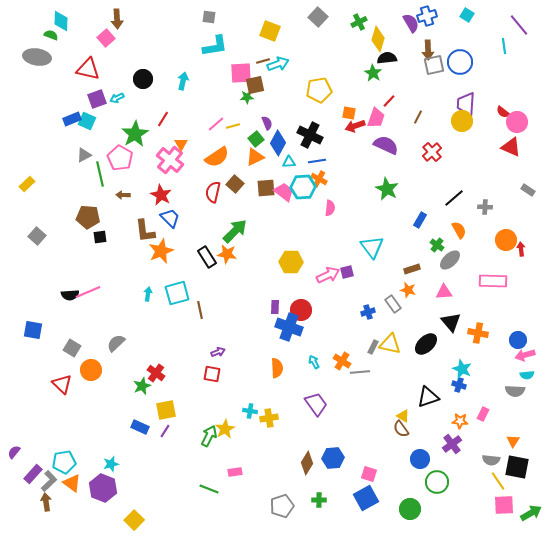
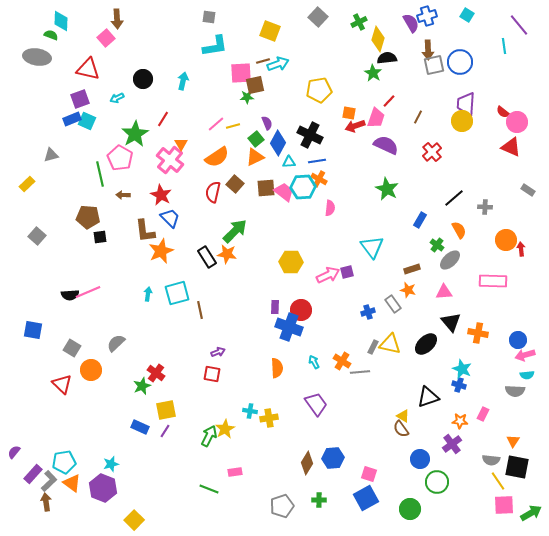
purple square at (97, 99): moved 17 px left
gray triangle at (84, 155): moved 33 px left; rotated 14 degrees clockwise
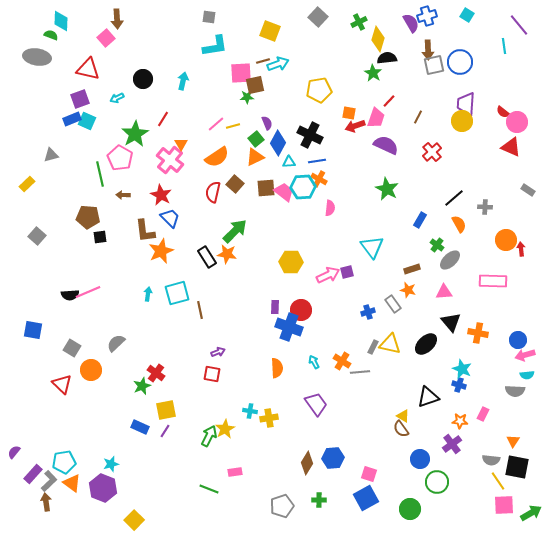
orange semicircle at (459, 230): moved 6 px up
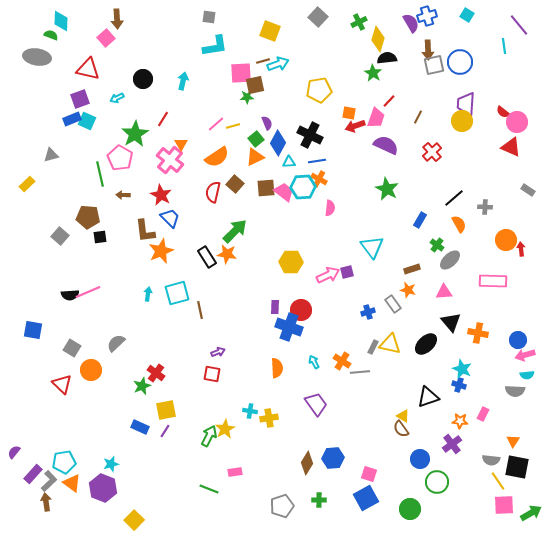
gray square at (37, 236): moved 23 px right
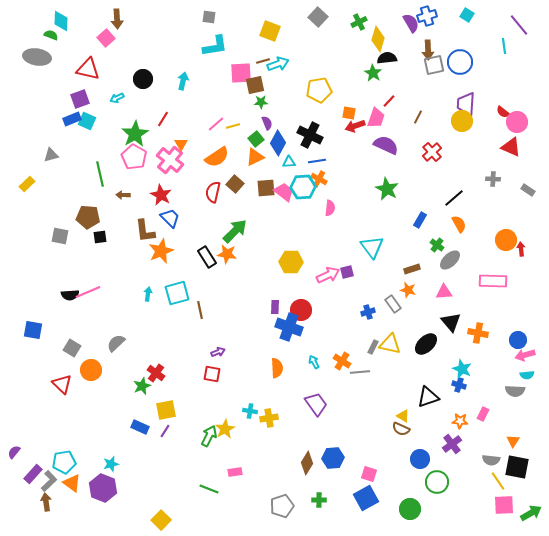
green star at (247, 97): moved 14 px right, 5 px down
pink pentagon at (120, 158): moved 14 px right, 1 px up
gray cross at (485, 207): moved 8 px right, 28 px up
gray square at (60, 236): rotated 30 degrees counterclockwise
brown semicircle at (401, 429): rotated 30 degrees counterclockwise
yellow square at (134, 520): moved 27 px right
